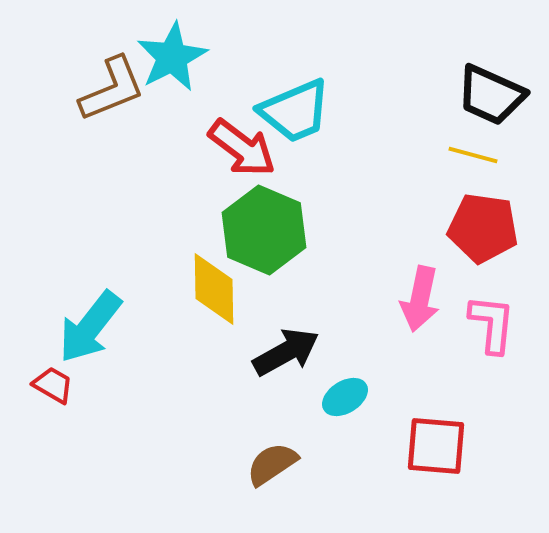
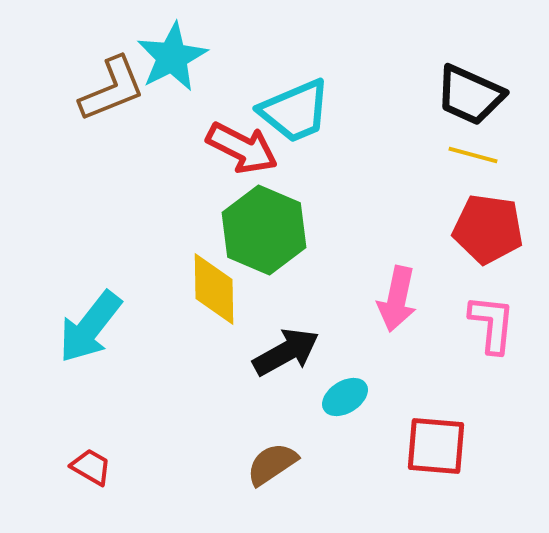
black trapezoid: moved 21 px left
red arrow: rotated 10 degrees counterclockwise
red pentagon: moved 5 px right, 1 px down
pink arrow: moved 23 px left
red trapezoid: moved 38 px right, 82 px down
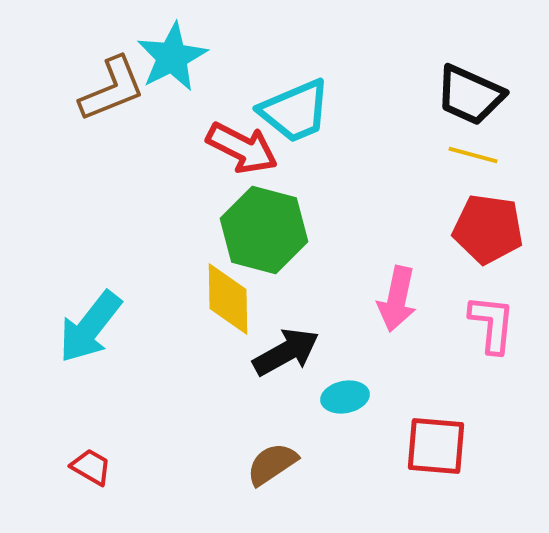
green hexagon: rotated 8 degrees counterclockwise
yellow diamond: moved 14 px right, 10 px down
cyan ellipse: rotated 21 degrees clockwise
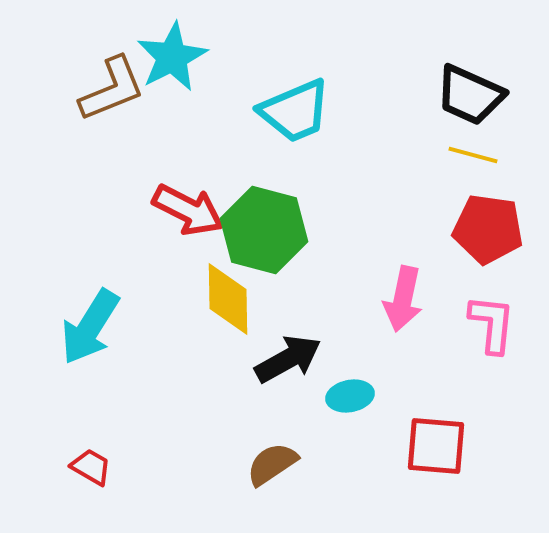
red arrow: moved 54 px left, 62 px down
pink arrow: moved 6 px right
cyan arrow: rotated 6 degrees counterclockwise
black arrow: moved 2 px right, 7 px down
cyan ellipse: moved 5 px right, 1 px up
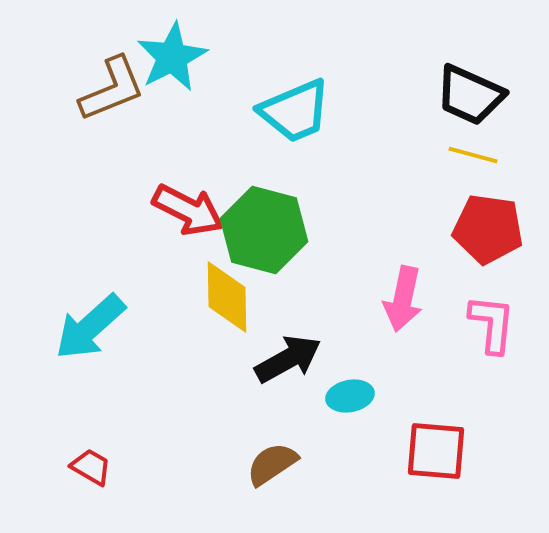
yellow diamond: moved 1 px left, 2 px up
cyan arrow: rotated 16 degrees clockwise
red square: moved 5 px down
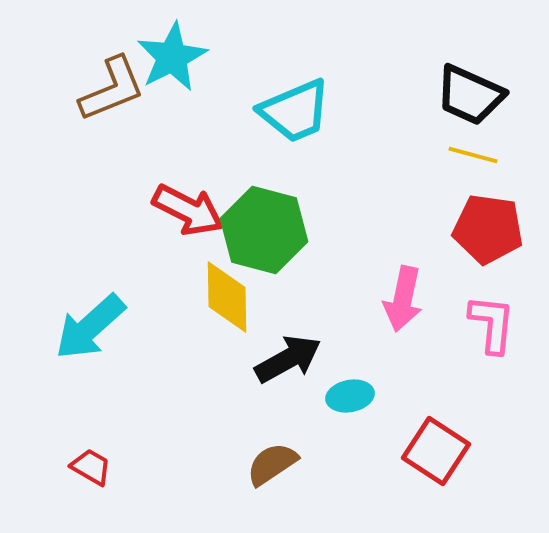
red square: rotated 28 degrees clockwise
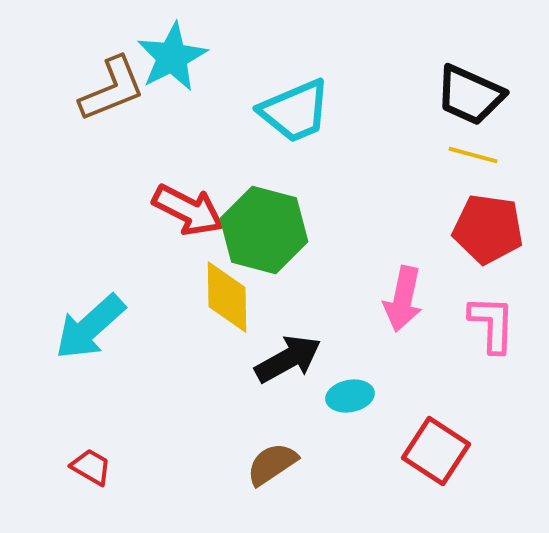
pink L-shape: rotated 4 degrees counterclockwise
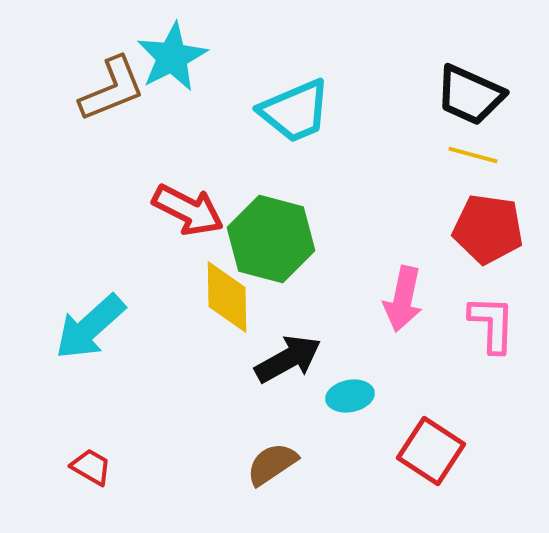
green hexagon: moved 7 px right, 9 px down
red square: moved 5 px left
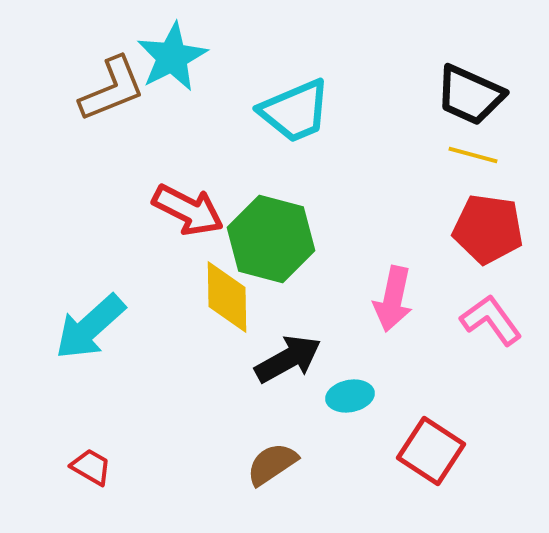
pink arrow: moved 10 px left
pink L-shape: moved 1 px left, 4 px up; rotated 38 degrees counterclockwise
